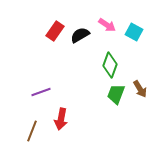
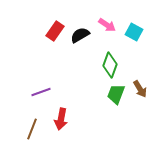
brown line: moved 2 px up
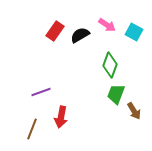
brown arrow: moved 6 px left, 22 px down
red arrow: moved 2 px up
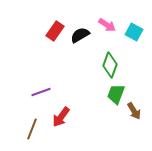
red arrow: rotated 25 degrees clockwise
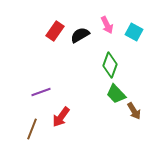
pink arrow: rotated 30 degrees clockwise
green trapezoid: rotated 65 degrees counterclockwise
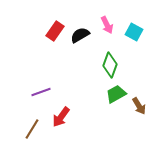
green trapezoid: rotated 105 degrees clockwise
brown arrow: moved 5 px right, 5 px up
brown line: rotated 10 degrees clockwise
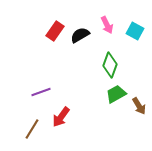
cyan square: moved 1 px right, 1 px up
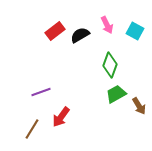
red rectangle: rotated 18 degrees clockwise
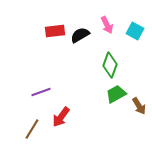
red rectangle: rotated 30 degrees clockwise
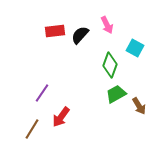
cyan square: moved 17 px down
black semicircle: rotated 18 degrees counterclockwise
purple line: moved 1 px right, 1 px down; rotated 36 degrees counterclockwise
